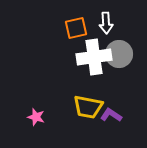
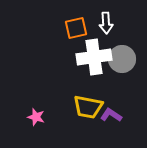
gray circle: moved 3 px right, 5 px down
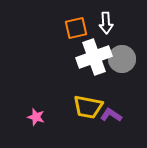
white cross: rotated 12 degrees counterclockwise
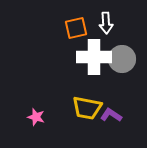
white cross: rotated 20 degrees clockwise
yellow trapezoid: moved 1 px left, 1 px down
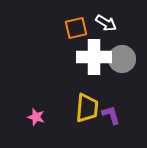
white arrow: rotated 55 degrees counterclockwise
yellow trapezoid: rotated 96 degrees counterclockwise
purple L-shape: rotated 40 degrees clockwise
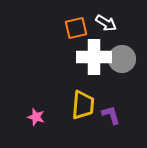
yellow trapezoid: moved 4 px left, 3 px up
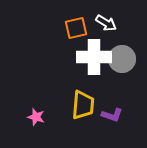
purple L-shape: moved 1 px right; rotated 125 degrees clockwise
